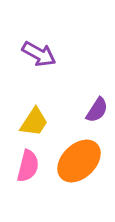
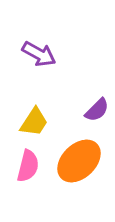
purple semicircle: rotated 12 degrees clockwise
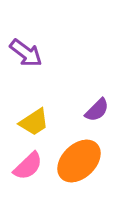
purple arrow: moved 13 px left, 1 px up; rotated 8 degrees clockwise
yellow trapezoid: rotated 24 degrees clockwise
pink semicircle: rotated 32 degrees clockwise
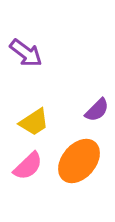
orange ellipse: rotated 6 degrees counterclockwise
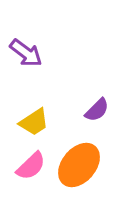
orange ellipse: moved 4 px down
pink semicircle: moved 3 px right
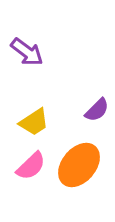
purple arrow: moved 1 px right, 1 px up
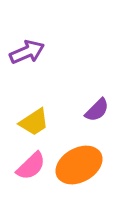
purple arrow: rotated 60 degrees counterclockwise
orange ellipse: rotated 21 degrees clockwise
